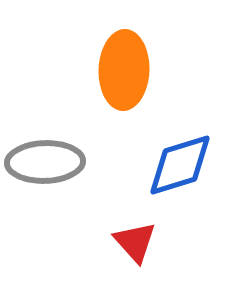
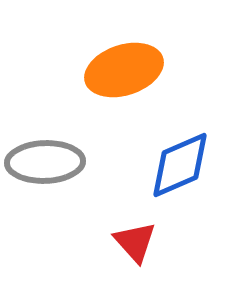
orange ellipse: rotated 70 degrees clockwise
blue diamond: rotated 6 degrees counterclockwise
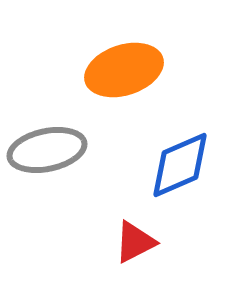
gray ellipse: moved 2 px right, 12 px up; rotated 10 degrees counterclockwise
red triangle: rotated 45 degrees clockwise
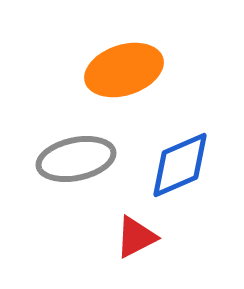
gray ellipse: moved 29 px right, 9 px down
red triangle: moved 1 px right, 5 px up
